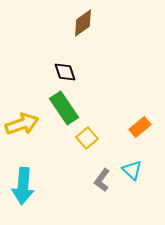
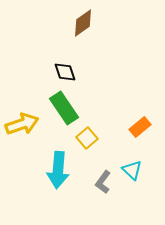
gray L-shape: moved 1 px right, 2 px down
cyan arrow: moved 35 px right, 16 px up
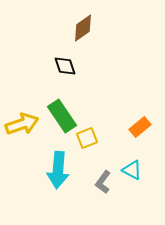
brown diamond: moved 5 px down
black diamond: moved 6 px up
green rectangle: moved 2 px left, 8 px down
yellow square: rotated 20 degrees clockwise
cyan triangle: rotated 15 degrees counterclockwise
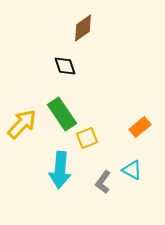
green rectangle: moved 2 px up
yellow arrow: rotated 28 degrees counterclockwise
cyan arrow: moved 2 px right
